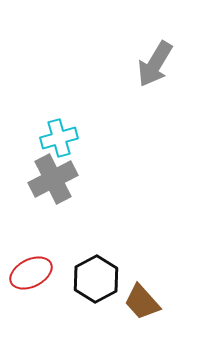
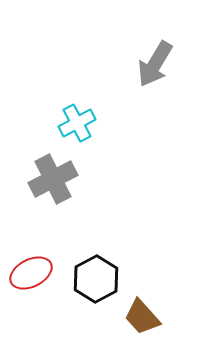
cyan cross: moved 18 px right, 15 px up; rotated 12 degrees counterclockwise
brown trapezoid: moved 15 px down
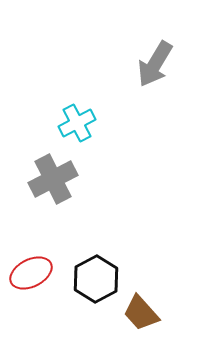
brown trapezoid: moved 1 px left, 4 px up
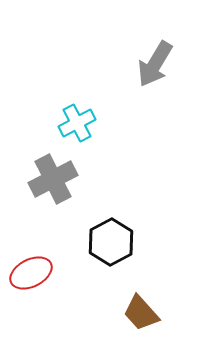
black hexagon: moved 15 px right, 37 px up
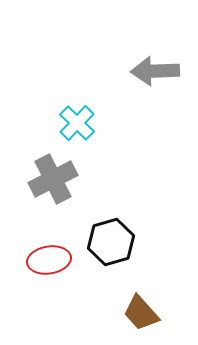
gray arrow: moved 7 px down; rotated 57 degrees clockwise
cyan cross: rotated 18 degrees counterclockwise
black hexagon: rotated 12 degrees clockwise
red ellipse: moved 18 px right, 13 px up; rotated 18 degrees clockwise
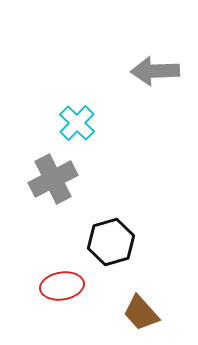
red ellipse: moved 13 px right, 26 px down
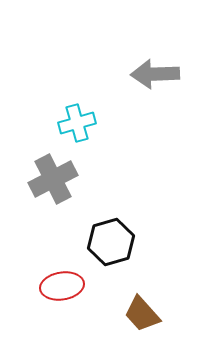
gray arrow: moved 3 px down
cyan cross: rotated 30 degrees clockwise
brown trapezoid: moved 1 px right, 1 px down
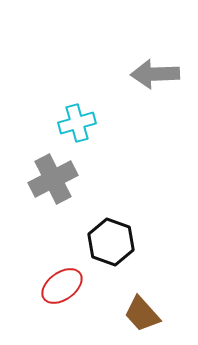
black hexagon: rotated 24 degrees counterclockwise
red ellipse: rotated 27 degrees counterclockwise
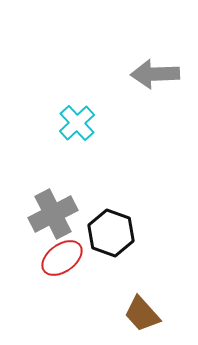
cyan cross: rotated 27 degrees counterclockwise
gray cross: moved 35 px down
black hexagon: moved 9 px up
red ellipse: moved 28 px up
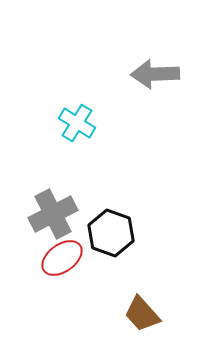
cyan cross: rotated 15 degrees counterclockwise
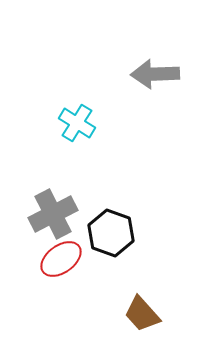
red ellipse: moved 1 px left, 1 px down
